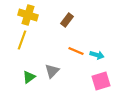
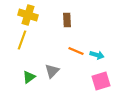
brown rectangle: rotated 40 degrees counterclockwise
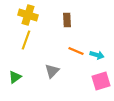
yellow line: moved 4 px right
green triangle: moved 14 px left
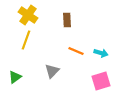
yellow cross: rotated 18 degrees clockwise
cyan arrow: moved 4 px right, 2 px up
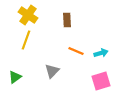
cyan arrow: rotated 32 degrees counterclockwise
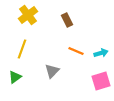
yellow cross: rotated 18 degrees clockwise
brown rectangle: rotated 24 degrees counterclockwise
yellow line: moved 4 px left, 9 px down
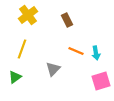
cyan arrow: moved 5 px left; rotated 96 degrees clockwise
gray triangle: moved 1 px right, 2 px up
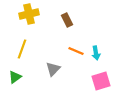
yellow cross: moved 1 px right, 1 px up; rotated 24 degrees clockwise
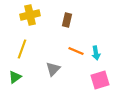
yellow cross: moved 1 px right, 1 px down
brown rectangle: rotated 40 degrees clockwise
pink square: moved 1 px left, 1 px up
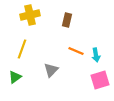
cyan arrow: moved 2 px down
gray triangle: moved 2 px left, 1 px down
